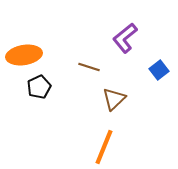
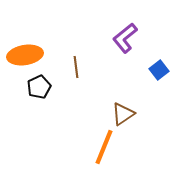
orange ellipse: moved 1 px right
brown line: moved 13 px left; rotated 65 degrees clockwise
brown triangle: moved 9 px right, 15 px down; rotated 10 degrees clockwise
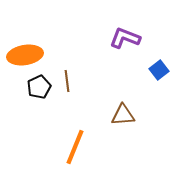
purple L-shape: rotated 60 degrees clockwise
brown line: moved 9 px left, 14 px down
brown triangle: moved 1 px down; rotated 30 degrees clockwise
orange line: moved 29 px left
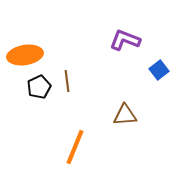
purple L-shape: moved 2 px down
brown triangle: moved 2 px right
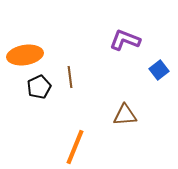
brown line: moved 3 px right, 4 px up
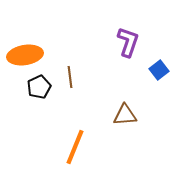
purple L-shape: moved 3 px right, 2 px down; rotated 88 degrees clockwise
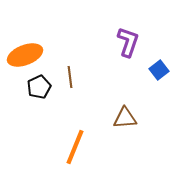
orange ellipse: rotated 12 degrees counterclockwise
brown triangle: moved 3 px down
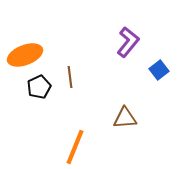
purple L-shape: rotated 20 degrees clockwise
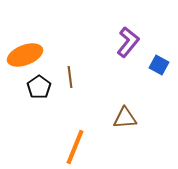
blue square: moved 5 px up; rotated 24 degrees counterclockwise
black pentagon: rotated 10 degrees counterclockwise
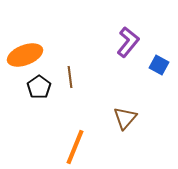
brown triangle: rotated 45 degrees counterclockwise
